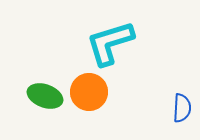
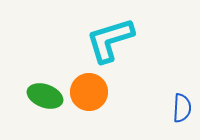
cyan L-shape: moved 3 px up
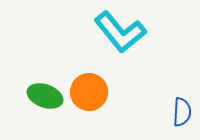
cyan L-shape: moved 10 px right, 8 px up; rotated 112 degrees counterclockwise
blue semicircle: moved 4 px down
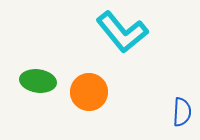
cyan L-shape: moved 2 px right
green ellipse: moved 7 px left, 15 px up; rotated 12 degrees counterclockwise
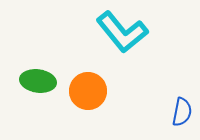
orange circle: moved 1 px left, 1 px up
blue semicircle: rotated 8 degrees clockwise
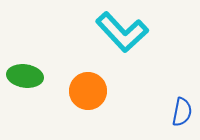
cyan L-shape: rotated 4 degrees counterclockwise
green ellipse: moved 13 px left, 5 px up
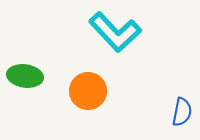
cyan L-shape: moved 7 px left
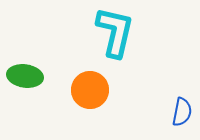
cyan L-shape: rotated 124 degrees counterclockwise
orange circle: moved 2 px right, 1 px up
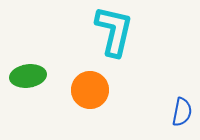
cyan L-shape: moved 1 px left, 1 px up
green ellipse: moved 3 px right; rotated 16 degrees counterclockwise
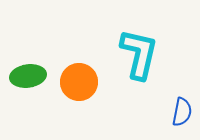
cyan L-shape: moved 25 px right, 23 px down
orange circle: moved 11 px left, 8 px up
